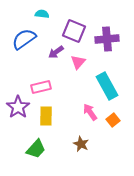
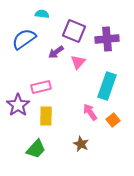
cyan rectangle: rotated 48 degrees clockwise
purple star: moved 2 px up
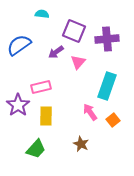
blue semicircle: moved 5 px left, 6 px down
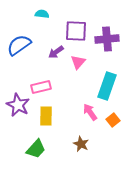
purple square: moved 2 px right; rotated 20 degrees counterclockwise
purple star: rotated 10 degrees counterclockwise
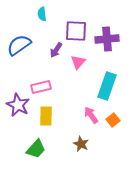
cyan semicircle: rotated 104 degrees counterclockwise
purple arrow: moved 2 px up; rotated 21 degrees counterclockwise
pink arrow: moved 1 px right, 3 px down
